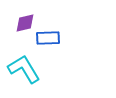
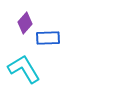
purple diamond: rotated 35 degrees counterclockwise
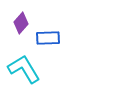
purple diamond: moved 4 px left
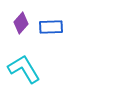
blue rectangle: moved 3 px right, 11 px up
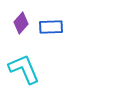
cyan L-shape: rotated 8 degrees clockwise
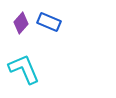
blue rectangle: moved 2 px left, 5 px up; rotated 25 degrees clockwise
